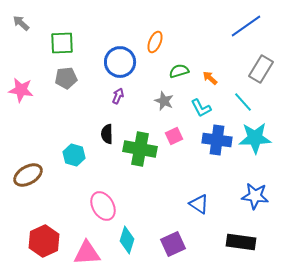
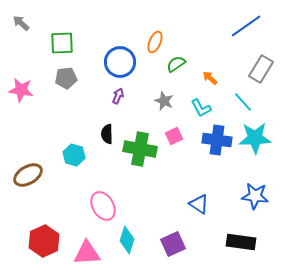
green semicircle: moved 3 px left, 7 px up; rotated 18 degrees counterclockwise
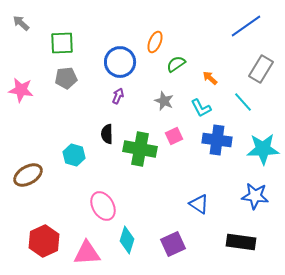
cyan star: moved 8 px right, 11 px down
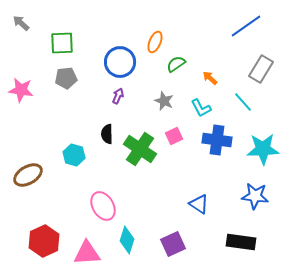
green cross: rotated 24 degrees clockwise
